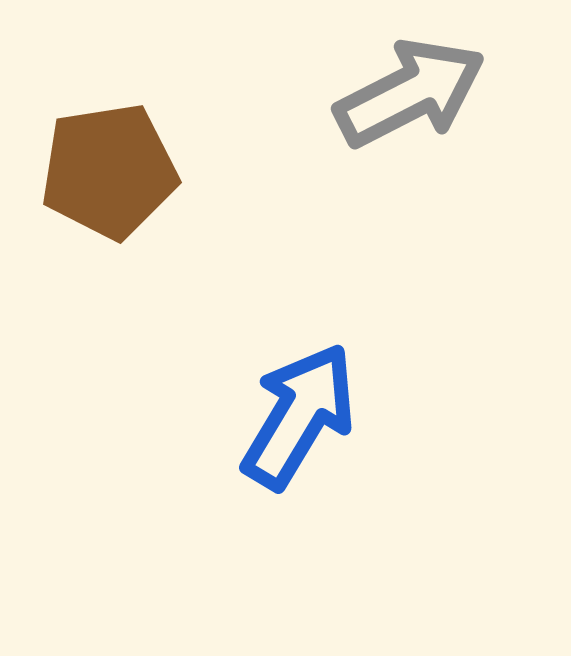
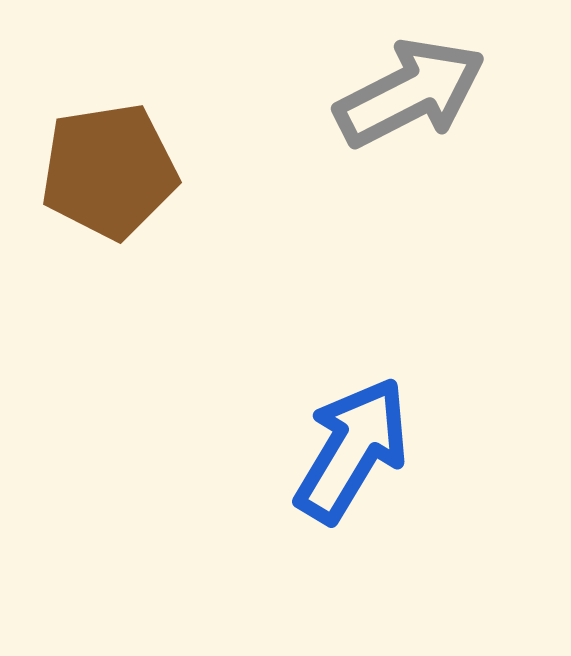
blue arrow: moved 53 px right, 34 px down
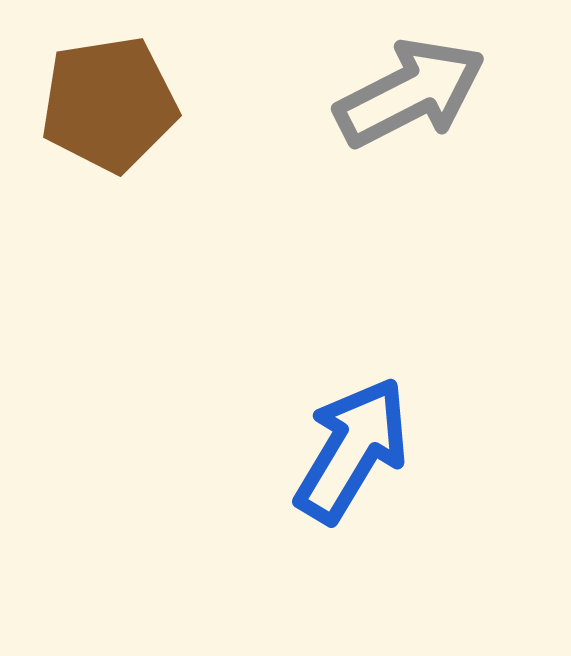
brown pentagon: moved 67 px up
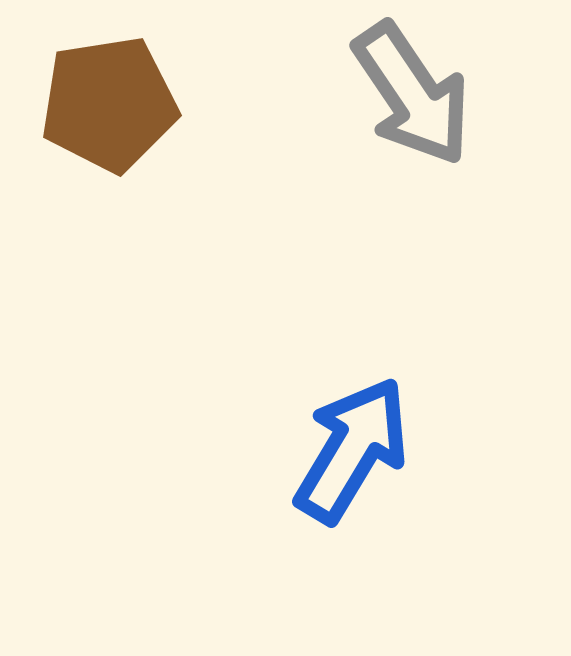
gray arrow: moved 2 px right, 1 px down; rotated 83 degrees clockwise
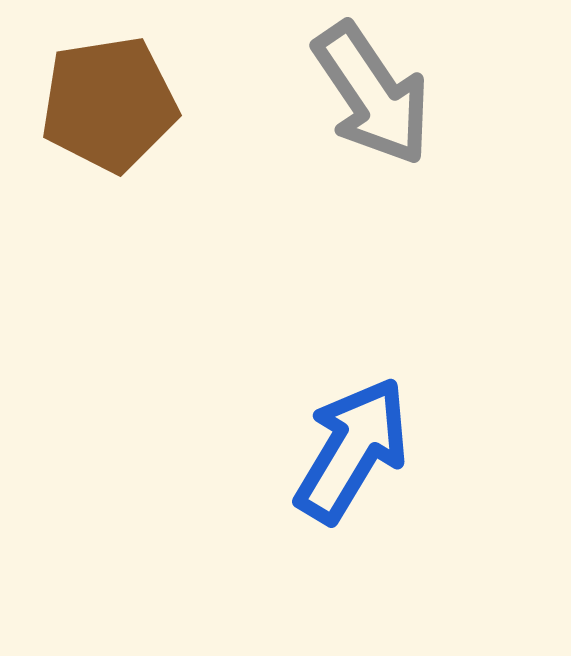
gray arrow: moved 40 px left
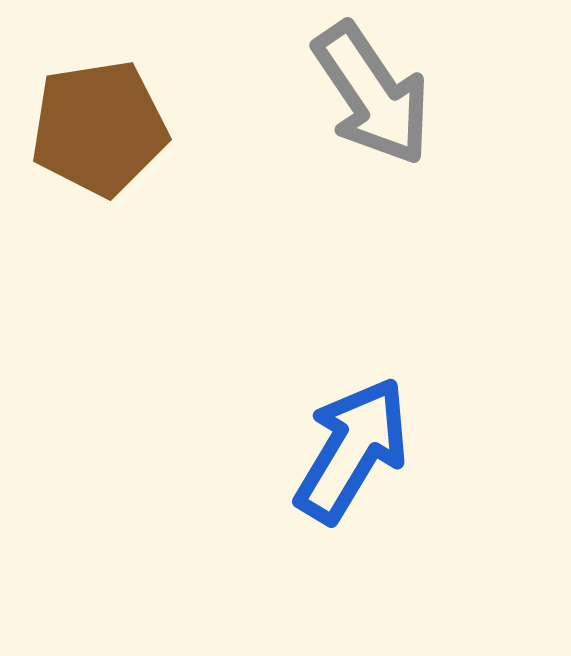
brown pentagon: moved 10 px left, 24 px down
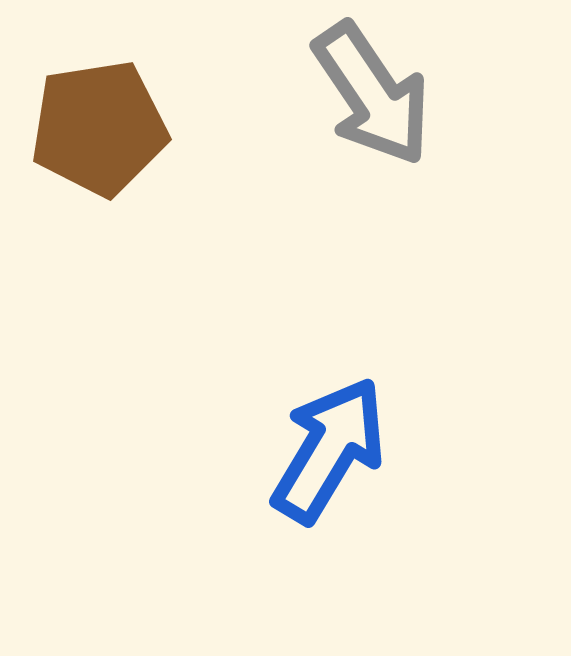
blue arrow: moved 23 px left
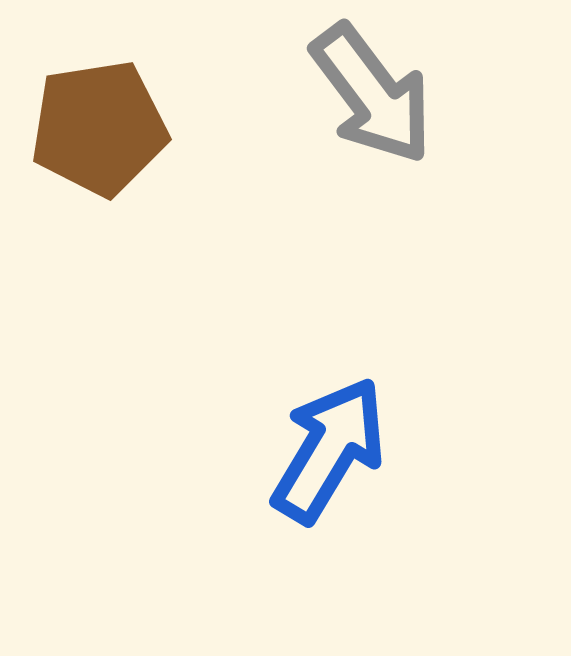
gray arrow: rotated 3 degrees counterclockwise
